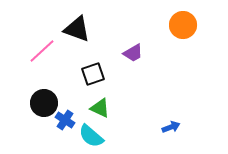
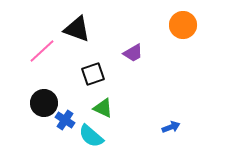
green triangle: moved 3 px right
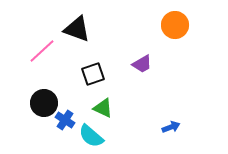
orange circle: moved 8 px left
purple trapezoid: moved 9 px right, 11 px down
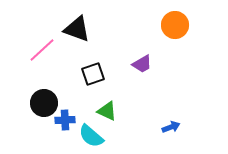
pink line: moved 1 px up
green triangle: moved 4 px right, 3 px down
blue cross: rotated 36 degrees counterclockwise
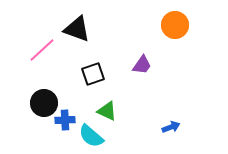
purple trapezoid: moved 1 px down; rotated 25 degrees counterclockwise
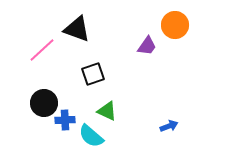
purple trapezoid: moved 5 px right, 19 px up
blue arrow: moved 2 px left, 1 px up
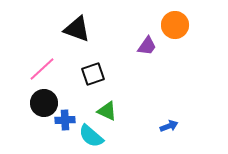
pink line: moved 19 px down
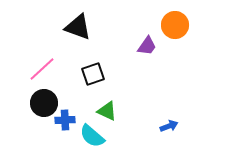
black triangle: moved 1 px right, 2 px up
cyan semicircle: moved 1 px right
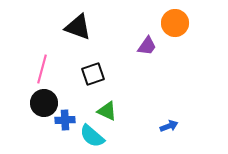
orange circle: moved 2 px up
pink line: rotated 32 degrees counterclockwise
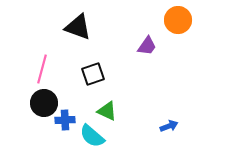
orange circle: moved 3 px right, 3 px up
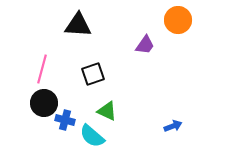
black triangle: moved 2 px up; rotated 16 degrees counterclockwise
purple trapezoid: moved 2 px left, 1 px up
blue cross: rotated 18 degrees clockwise
blue arrow: moved 4 px right
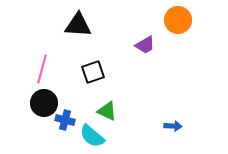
purple trapezoid: rotated 25 degrees clockwise
black square: moved 2 px up
blue arrow: rotated 24 degrees clockwise
